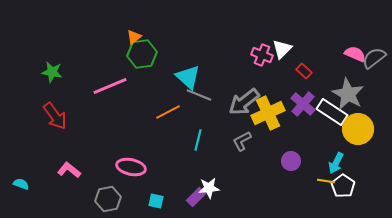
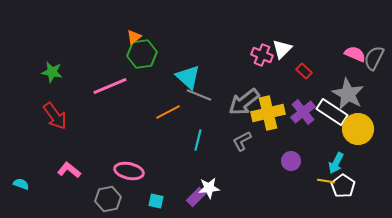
gray semicircle: rotated 25 degrees counterclockwise
purple cross: moved 8 px down; rotated 10 degrees clockwise
yellow cross: rotated 12 degrees clockwise
pink ellipse: moved 2 px left, 4 px down
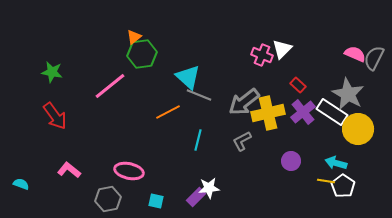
red rectangle: moved 6 px left, 14 px down
pink line: rotated 16 degrees counterclockwise
cyan arrow: rotated 80 degrees clockwise
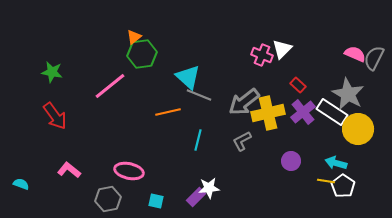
orange line: rotated 15 degrees clockwise
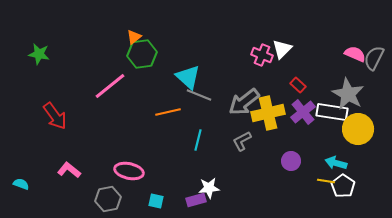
green star: moved 13 px left, 18 px up
white rectangle: rotated 24 degrees counterclockwise
purple rectangle: moved 3 px down; rotated 30 degrees clockwise
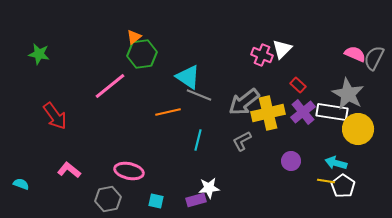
cyan triangle: rotated 8 degrees counterclockwise
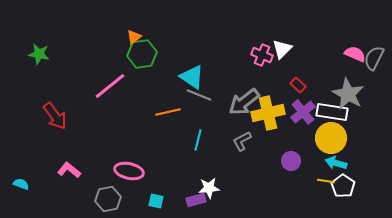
cyan triangle: moved 4 px right
yellow circle: moved 27 px left, 9 px down
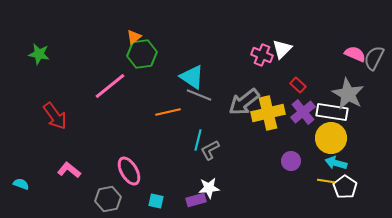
gray L-shape: moved 32 px left, 9 px down
pink ellipse: rotated 48 degrees clockwise
white pentagon: moved 2 px right, 1 px down
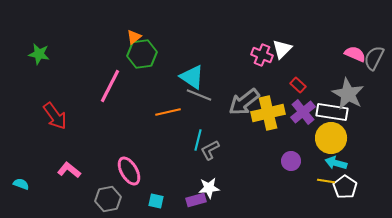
pink line: rotated 24 degrees counterclockwise
